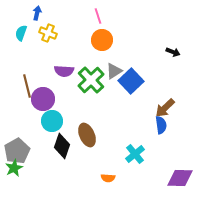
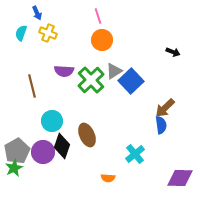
blue arrow: rotated 144 degrees clockwise
brown line: moved 5 px right
purple circle: moved 53 px down
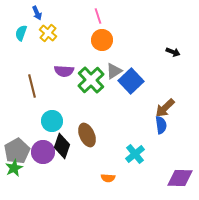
yellow cross: rotated 18 degrees clockwise
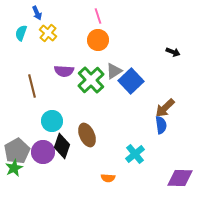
orange circle: moved 4 px left
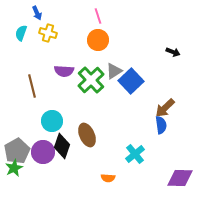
yellow cross: rotated 24 degrees counterclockwise
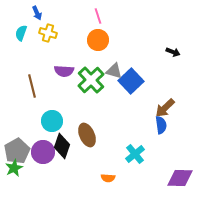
gray triangle: rotated 48 degrees clockwise
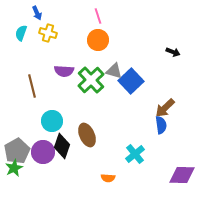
purple diamond: moved 2 px right, 3 px up
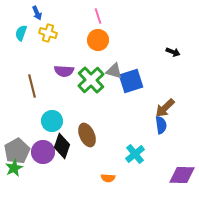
blue square: rotated 25 degrees clockwise
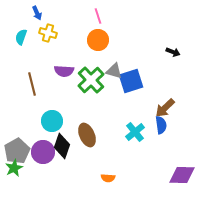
cyan semicircle: moved 4 px down
brown line: moved 2 px up
cyan cross: moved 22 px up
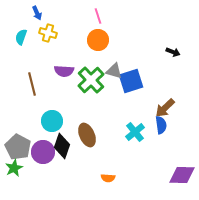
gray pentagon: moved 1 px right, 4 px up; rotated 15 degrees counterclockwise
